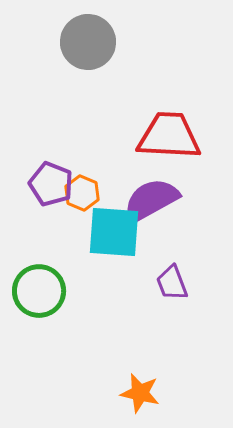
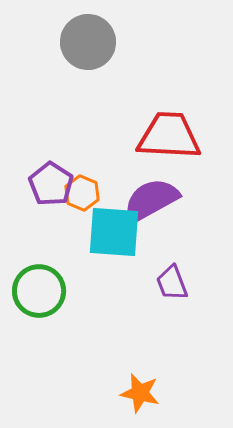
purple pentagon: rotated 12 degrees clockwise
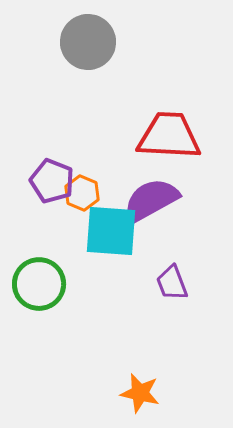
purple pentagon: moved 1 px right, 3 px up; rotated 12 degrees counterclockwise
cyan square: moved 3 px left, 1 px up
green circle: moved 7 px up
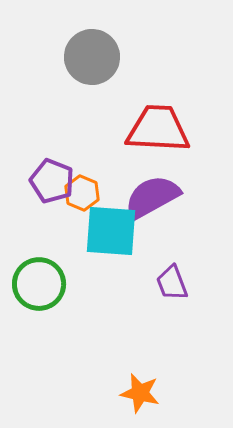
gray circle: moved 4 px right, 15 px down
red trapezoid: moved 11 px left, 7 px up
purple semicircle: moved 1 px right, 3 px up
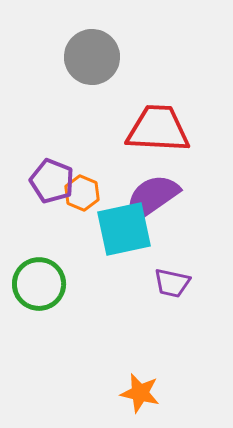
purple semicircle: rotated 6 degrees counterclockwise
cyan square: moved 13 px right, 2 px up; rotated 16 degrees counterclockwise
purple trapezoid: rotated 57 degrees counterclockwise
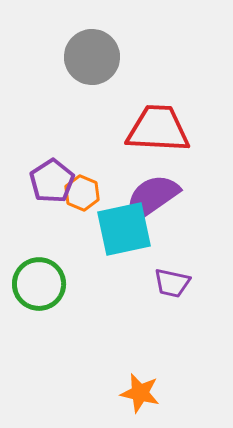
purple pentagon: rotated 18 degrees clockwise
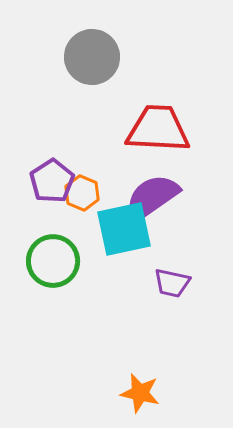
green circle: moved 14 px right, 23 px up
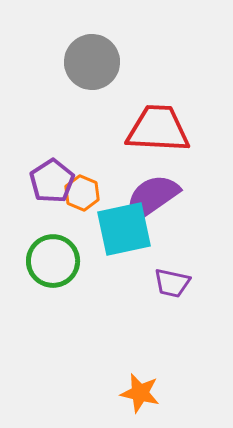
gray circle: moved 5 px down
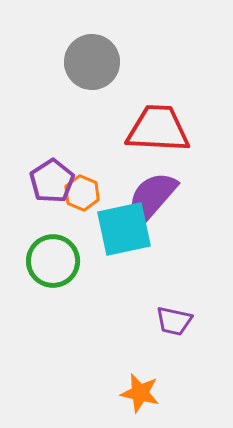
purple semicircle: rotated 14 degrees counterclockwise
purple trapezoid: moved 2 px right, 38 px down
